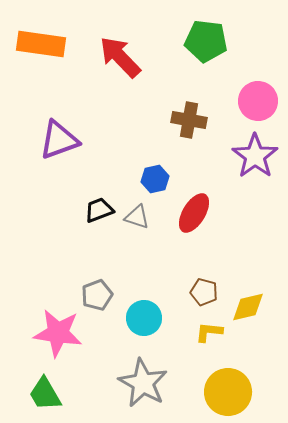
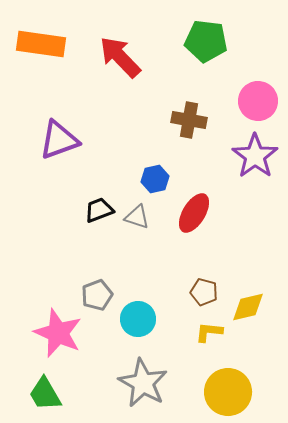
cyan circle: moved 6 px left, 1 px down
pink star: rotated 15 degrees clockwise
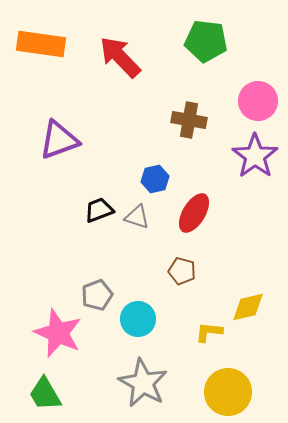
brown pentagon: moved 22 px left, 21 px up
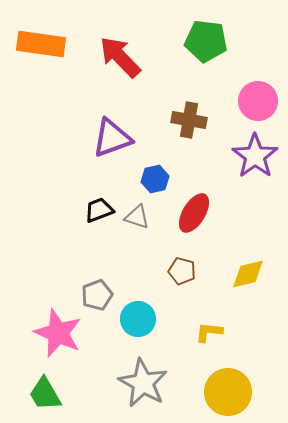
purple triangle: moved 53 px right, 2 px up
yellow diamond: moved 33 px up
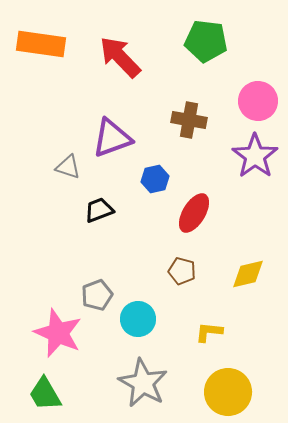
gray triangle: moved 69 px left, 50 px up
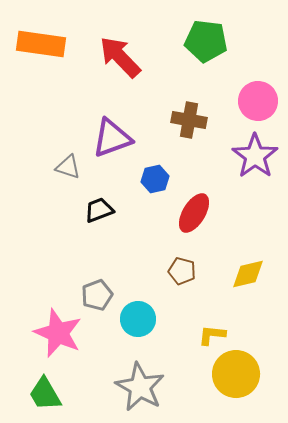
yellow L-shape: moved 3 px right, 3 px down
gray star: moved 3 px left, 4 px down
yellow circle: moved 8 px right, 18 px up
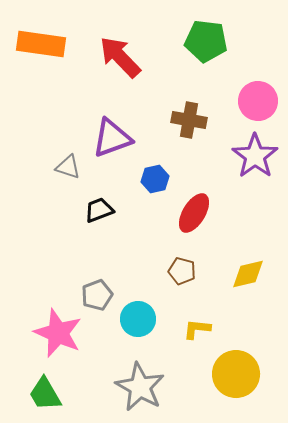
yellow L-shape: moved 15 px left, 6 px up
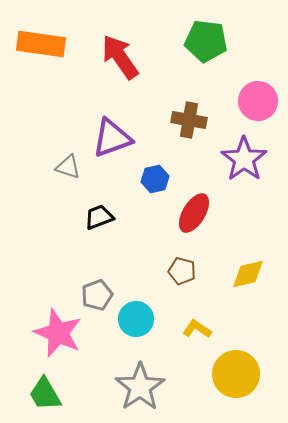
red arrow: rotated 9 degrees clockwise
purple star: moved 11 px left, 3 px down
black trapezoid: moved 7 px down
cyan circle: moved 2 px left
yellow L-shape: rotated 28 degrees clockwise
gray star: rotated 9 degrees clockwise
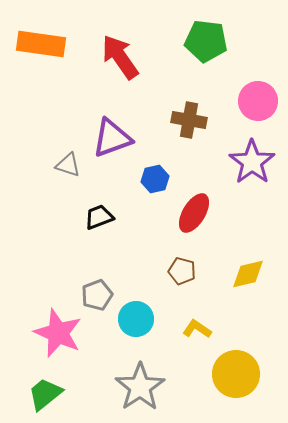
purple star: moved 8 px right, 3 px down
gray triangle: moved 2 px up
green trapezoid: rotated 81 degrees clockwise
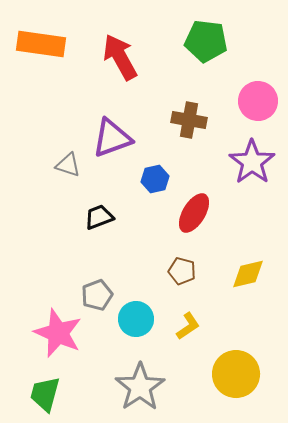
red arrow: rotated 6 degrees clockwise
yellow L-shape: moved 9 px left, 3 px up; rotated 112 degrees clockwise
green trapezoid: rotated 36 degrees counterclockwise
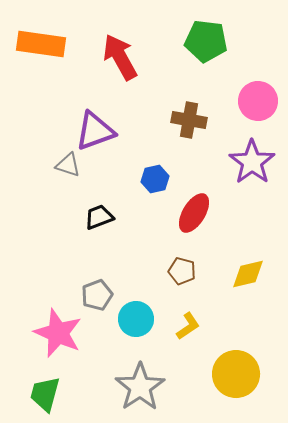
purple triangle: moved 17 px left, 7 px up
